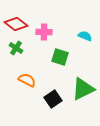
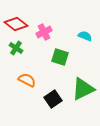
pink cross: rotated 28 degrees counterclockwise
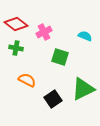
green cross: rotated 24 degrees counterclockwise
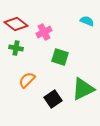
cyan semicircle: moved 2 px right, 15 px up
orange semicircle: rotated 72 degrees counterclockwise
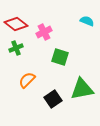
green cross: rotated 32 degrees counterclockwise
green triangle: moved 1 px left; rotated 15 degrees clockwise
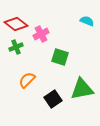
pink cross: moved 3 px left, 2 px down
green cross: moved 1 px up
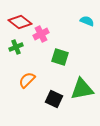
red diamond: moved 4 px right, 2 px up
black square: moved 1 px right; rotated 30 degrees counterclockwise
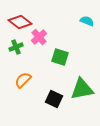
pink cross: moved 2 px left, 3 px down; rotated 14 degrees counterclockwise
orange semicircle: moved 4 px left
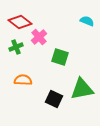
orange semicircle: rotated 48 degrees clockwise
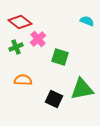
pink cross: moved 1 px left, 2 px down
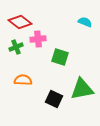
cyan semicircle: moved 2 px left, 1 px down
pink cross: rotated 35 degrees clockwise
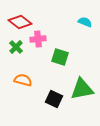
green cross: rotated 24 degrees counterclockwise
orange semicircle: rotated 12 degrees clockwise
